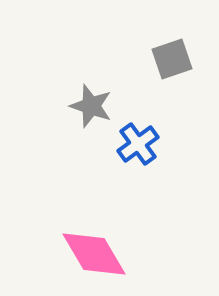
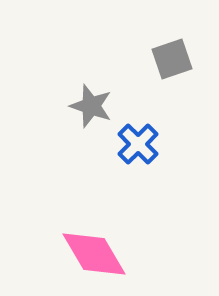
blue cross: rotated 9 degrees counterclockwise
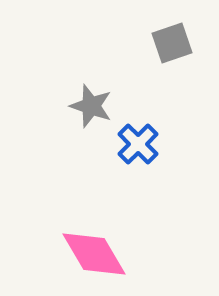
gray square: moved 16 px up
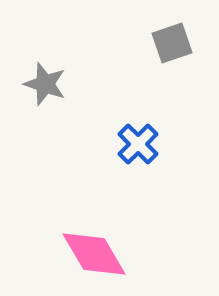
gray star: moved 46 px left, 22 px up
